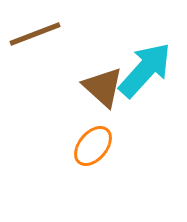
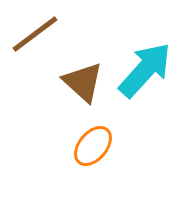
brown line: rotated 16 degrees counterclockwise
brown triangle: moved 20 px left, 5 px up
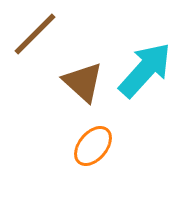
brown line: rotated 8 degrees counterclockwise
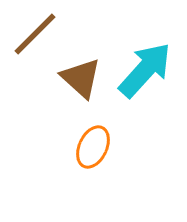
brown triangle: moved 2 px left, 4 px up
orange ellipse: moved 1 px down; rotated 15 degrees counterclockwise
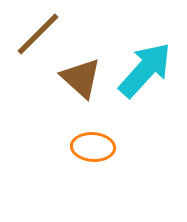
brown line: moved 3 px right
orange ellipse: rotated 69 degrees clockwise
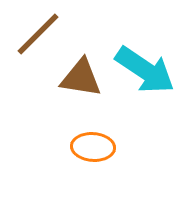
cyan arrow: rotated 82 degrees clockwise
brown triangle: rotated 33 degrees counterclockwise
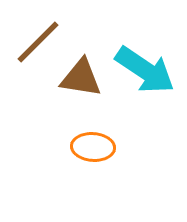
brown line: moved 8 px down
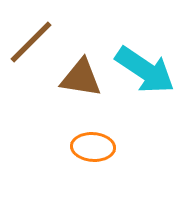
brown line: moved 7 px left
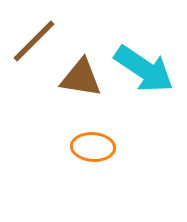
brown line: moved 3 px right, 1 px up
cyan arrow: moved 1 px left, 1 px up
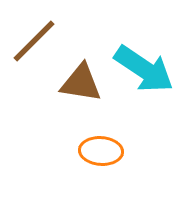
brown triangle: moved 5 px down
orange ellipse: moved 8 px right, 4 px down
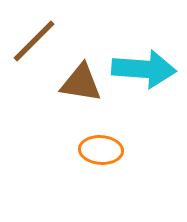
cyan arrow: rotated 30 degrees counterclockwise
orange ellipse: moved 1 px up
